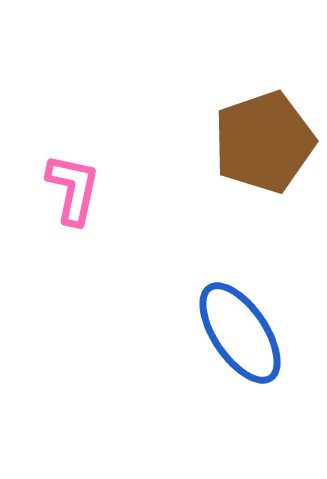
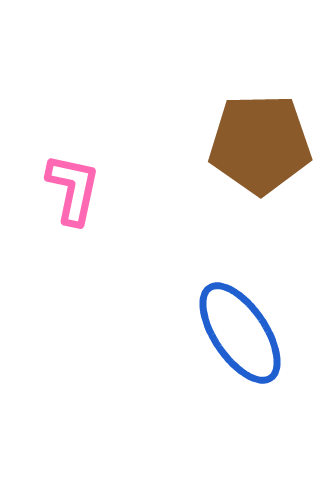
brown pentagon: moved 4 px left, 2 px down; rotated 18 degrees clockwise
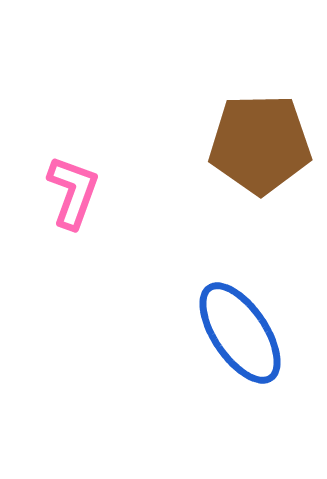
pink L-shape: moved 3 px down; rotated 8 degrees clockwise
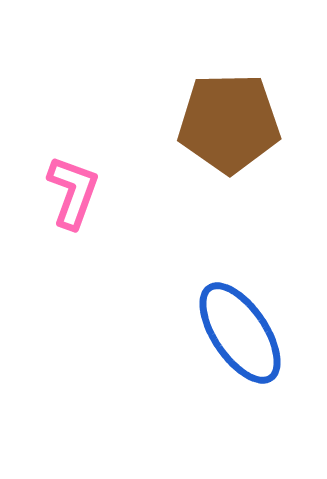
brown pentagon: moved 31 px left, 21 px up
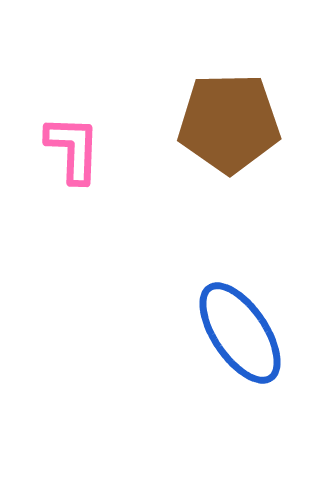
pink L-shape: moved 43 px up; rotated 18 degrees counterclockwise
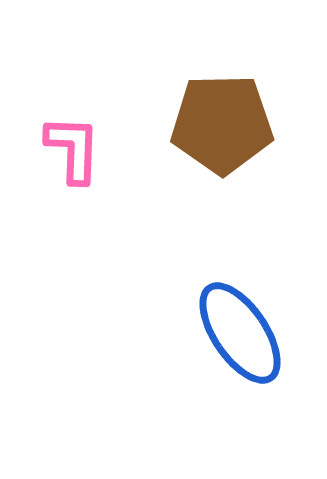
brown pentagon: moved 7 px left, 1 px down
